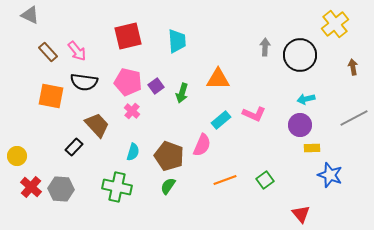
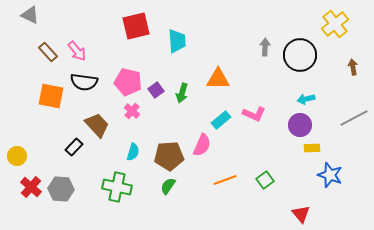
red square: moved 8 px right, 10 px up
purple square: moved 4 px down
brown pentagon: rotated 24 degrees counterclockwise
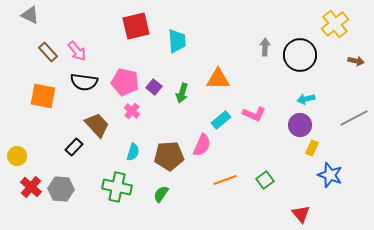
brown arrow: moved 3 px right, 6 px up; rotated 112 degrees clockwise
pink pentagon: moved 3 px left
purple square: moved 2 px left, 3 px up; rotated 14 degrees counterclockwise
orange square: moved 8 px left
yellow rectangle: rotated 63 degrees counterclockwise
green semicircle: moved 7 px left, 8 px down
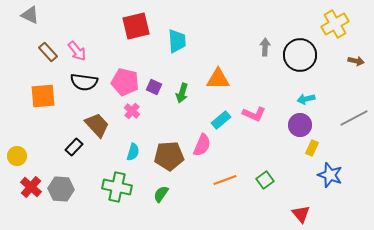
yellow cross: rotated 8 degrees clockwise
purple square: rotated 14 degrees counterclockwise
orange square: rotated 16 degrees counterclockwise
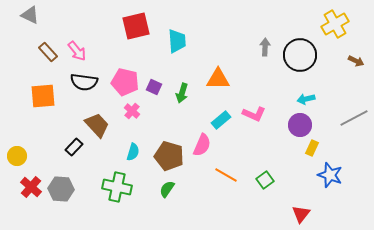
brown arrow: rotated 14 degrees clockwise
brown pentagon: rotated 20 degrees clockwise
orange line: moved 1 px right, 5 px up; rotated 50 degrees clockwise
green semicircle: moved 6 px right, 5 px up
red triangle: rotated 18 degrees clockwise
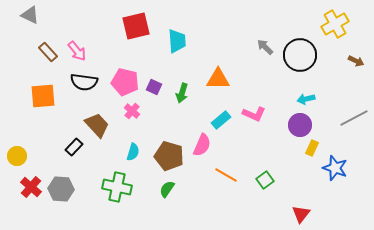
gray arrow: rotated 48 degrees counterclockwise
blue star: moved 5 px right, 7 px up
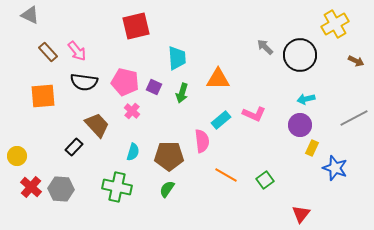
cyan trapezoid: moved 17 px down
pink semicircle: moved 4 px up; rotated 30 degrees counterclockwise
brown pentagon: rotated 16 degrees counterclockwise
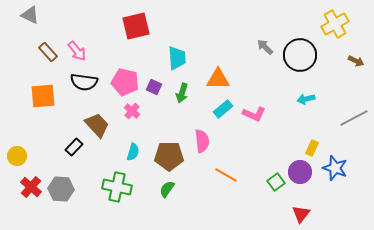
cyan rectangle: moved 2 px right, 11 px up
purple circle: moved 47 px down
green square: moved 11 px right, 2 px down
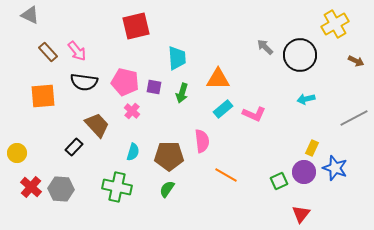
purple square: rotated 14 degrees counterclockwise
yellow circle: moved 3 px up
purple circle: moved 4 px right
green square: moved 3 px right, 1 px up; rotated 12 degrees clockwise
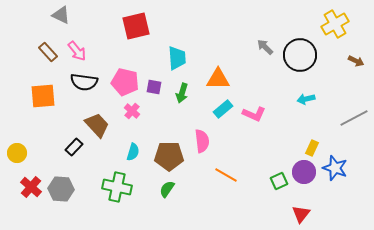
gray triangle: moved 31 px right
